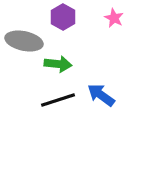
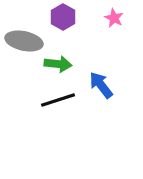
blue arrow: moved 10 px up; rotated 16 degrees clockwise
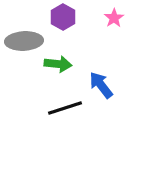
pink star: rotated 12 degrees clockwise
gray ellipse: rotated 15 degrees counterclockwise
black line: moved 7 px right, 8 px down
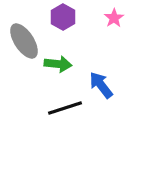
gray ellipse: rotated 60 degrees clockwise
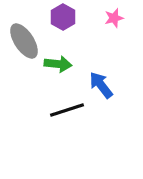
pink star: rotated 18 degrees clockwise
black line: moved 2 px right, 2 px down
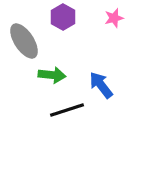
green arrow: moved 6 px left, 11 px down
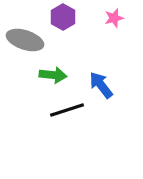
gray ellipse: moved 1 px right, 1 px up; rotated 39 degrees counterclockwise
green arrow: moved 1 px right
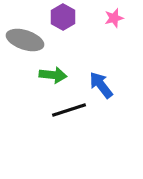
black line: moved 2 px right
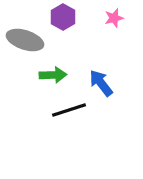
green arrow: rotated 8 degrees counterclockwise
blue arrow: moved 2 px up
